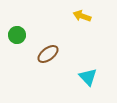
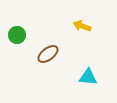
yellow arrow: moved 10 px down
cyan triangle: rotated 42 degrees counterclockwise
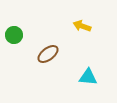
green circle: moved 3 px left
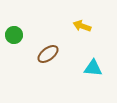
cyan triangle: moved 5 px right, 9 px up
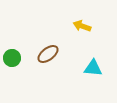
green circle: moved 2 px left, 23 px down
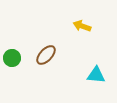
brown ellipse: moved 2 px left, 1 px down; rotated 10 degrees counterclockwise
cyan triangle: moved 3 px right, 7 px down
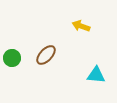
yellow arrow: moved 1 px left
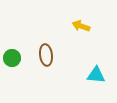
brown ellipse: rotated 50 degrees counterclockwise
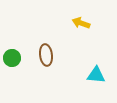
yellow arrow: moved 3 px up
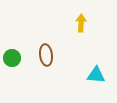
yellow arrow: rotated 72 degrees clockwise
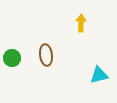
cyan triangle: moved 3 px right; rotated 18 degrees counterclockwise
